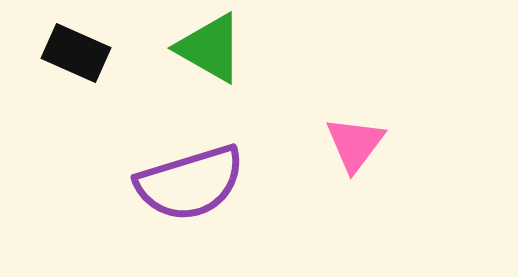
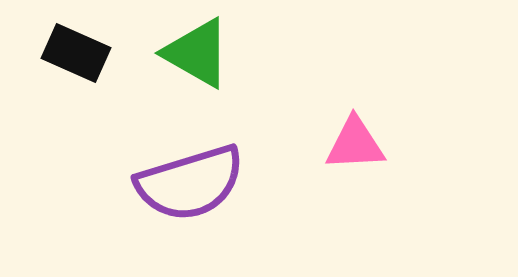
green triangle: moved 13 px left, 5 px down
pink triangle: rotated 50 degrees clockwise
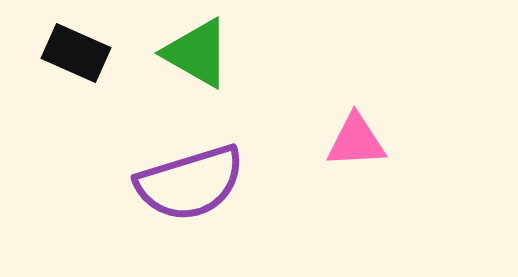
pink triangle: moved 1 px right, 3 px up
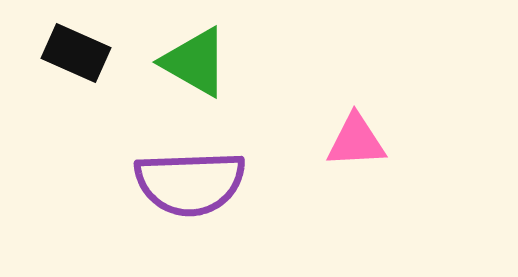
green triangle: moved 2 px left, 9 px down
purple semicircle: rotated 15 degrees clockwise
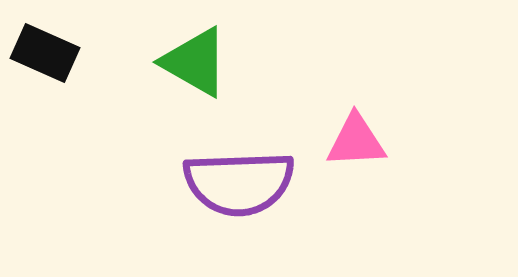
black rectangle: moved 31 px left
purple semicircle: moved 49 px right
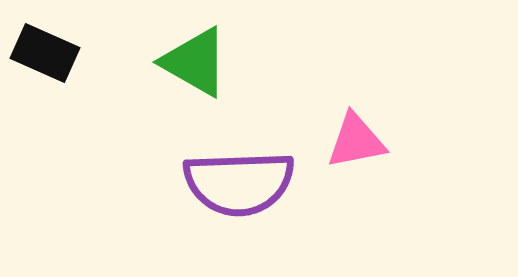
pink triangle: rotated 8 degrees counterclockwise
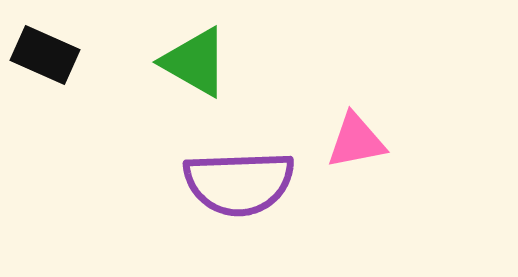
black rectangle: moved 2 px down
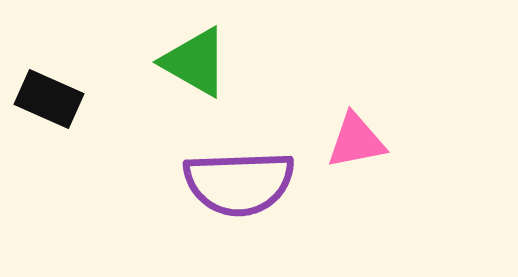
black rectangle: moved 4 px right, 44 px down
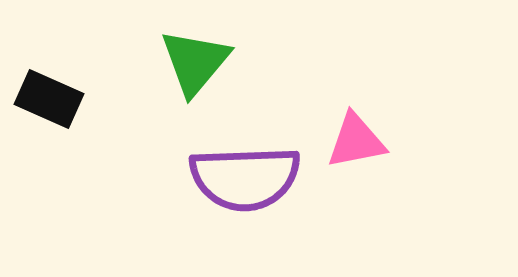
green triangle: rotated 40 degrees clockwise
purple semicircle: moved 6 px right, 5 px up
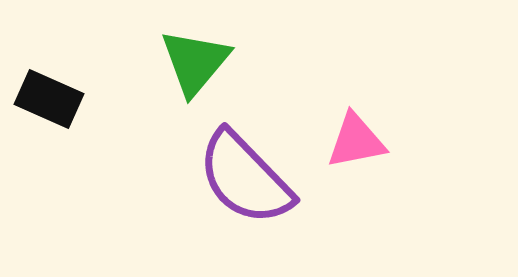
purple semicircle: rotated 48 degrees clockwise
